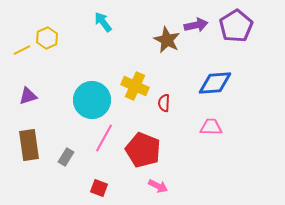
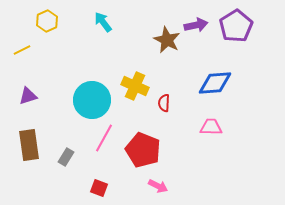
yellow hexagon: moved 17 px up
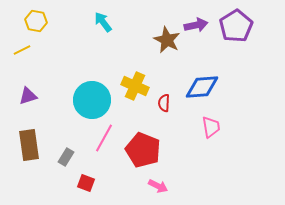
yellow hexagon: moved 11 px left; rotated 25 degrees counterclockwise
blue diamond: moved 13 px left, 4 px down
pink trapezoid: rotated 80 degrees clockwise
red square: moved 13 px left, 5 px up
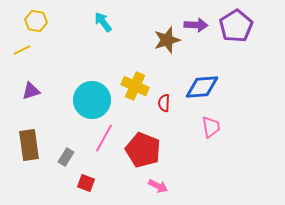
purple arrow: rotated 15 degrees clockwise
brown star: rotated 28 degrees clockwise
purple triangle: moved 3 px right, 5 px up
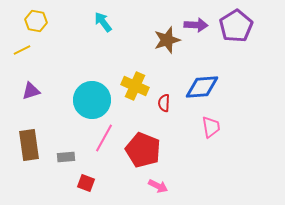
gray rectangle: rotated 54 degrees clockwise
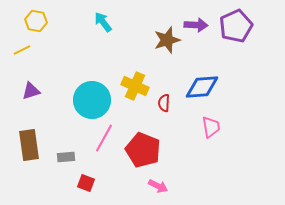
purple pentagon: rotated 8 degrees clockwise
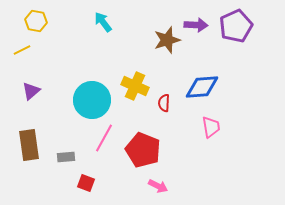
purple triangle: rotated 24 degrees counterclockwise
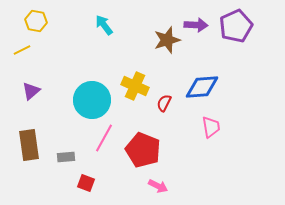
cyan arrow: moved 1 px right, 3 px down
red semicircle: rotated 24 degrees clockwise
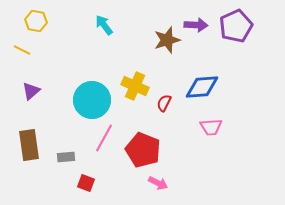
yellow line: rotated 54 degrees clockwise
pink trapezoid: rotated 95 degrees clockwise
pink arrow: moved 3 px up
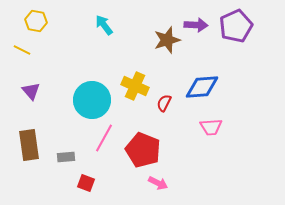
purple triangle: rotated 30 degrees counterclockwise
